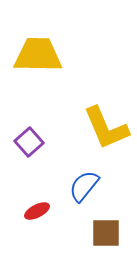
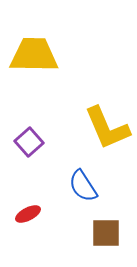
yellow trapezoid: moved 4 px left
yellow L-shape: moved 1 px right
blue semicircle: moved 1 px left; rotated 72 degrees counterclockwise
red ellipse: moved 9 px left, 3 px down
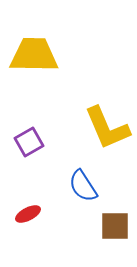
purple square: rotated 12 degrees clockwise
brown square: moved 9 px right, 7 px up
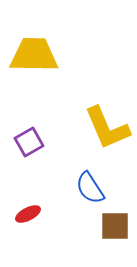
blue semicircle: moved 7 px right, 2 px down
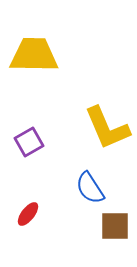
red ellipse: rotated 25 degrees counterclockwise
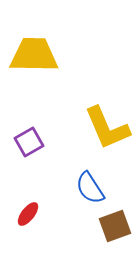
brown square: rotated 20 degrees counterclockwise
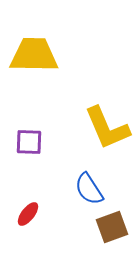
purple square: rotated 32 degrees clockwise
blue semicircle: moved 1 px left, 1 px down
brown square: moved 3 px left, 1 px down
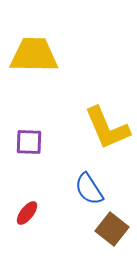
red ellipse: moved 1 px left, 1 px up
brown square: moved 2 px down; rotated 32 degrees counterclockwise
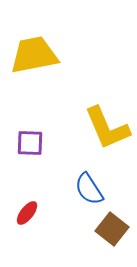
yellow trapezoid: rotated 12 degrees counterclockwise
purple square: moved 1 px right, 1 px down
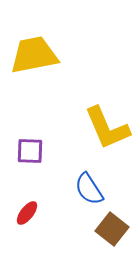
purple square: moved 8 px down
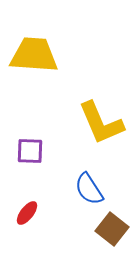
yellow trapezoid: rotated 15 degrees clockwise
yellow L-shape: moved 6 px left, 5 px up
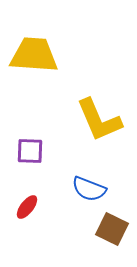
yellow L-shape: moved 2 px left, 3 px up
blue semicircle: rotated 36 degrees counterclockwise
red ellipse: moved 6 px up
brown square: rotated 12 degrees counterclockwise
